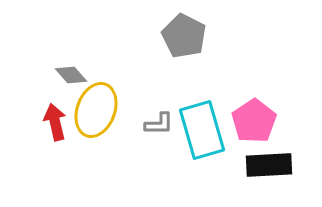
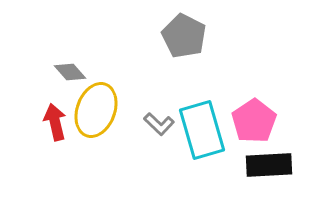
gray diamond: moved 1 px left, 3 px up
gray L-shape: rotated 44 degrees clockwise
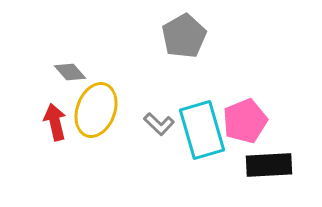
gray pentagon: rotated 15 degrees clockwise
pink pentagon: moved 9 px left; rotated 12 degrees clockwise
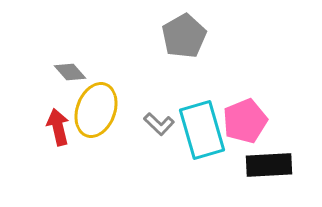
red arrow: moved 3 px right, 5 px down
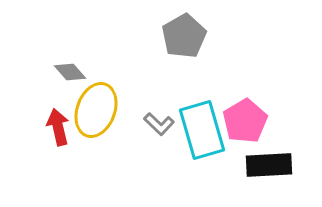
pink pentagon: rotated 9 degrees counterclockwise
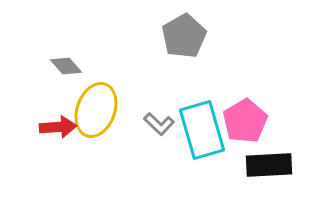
gray diamond: moved 4 px left, 6 px up
red arrow: rotated 99 degrees clockwise
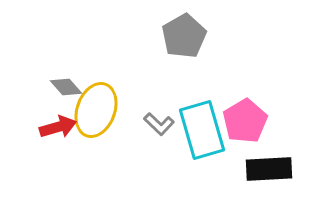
gray diamond: moved 21 px down
red arrow: rotated 12 degrees counterclockwise
black rectangle: moved 4 px down
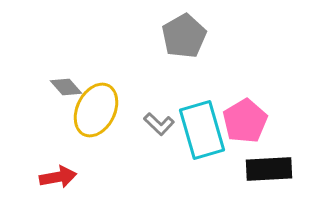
yellow ellipse: rotated 6 degrees clockwise
red arrow: moved 50 px down; rotated 6 degrees clockwise
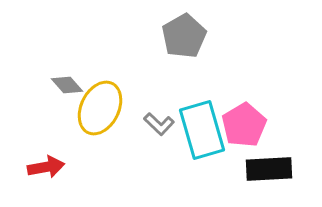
gray diamond: moved 1 px right, 2 px up
yellow ellipse: moved 4 px right, 2 px up
pink pentagon: moved 1 px left, 4 px down
red arrow: moved 12 px left, 10 px up
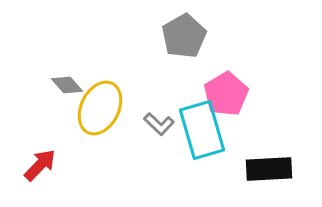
pink pentagon: moved 18 px left, 31 px up
red arrow: moved 6 px left, 2 px up; rotated 36 degrees counterclockwise
